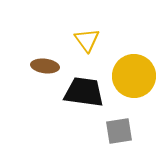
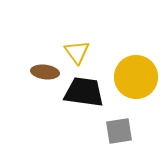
yellow triangle: moved 10 px left, 12 px down
brown ellipse: moved 6 px down
yellow circle: moved 2 px right, 1 px down
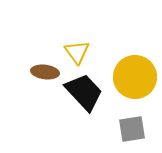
yellow circle: moved 1 px left
black trapezoid: rotated 39 degrees clockwise
gray square: moved 13 px right, 2 px up
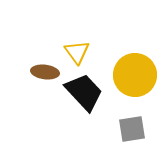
yellow circle: moved 2 px up
